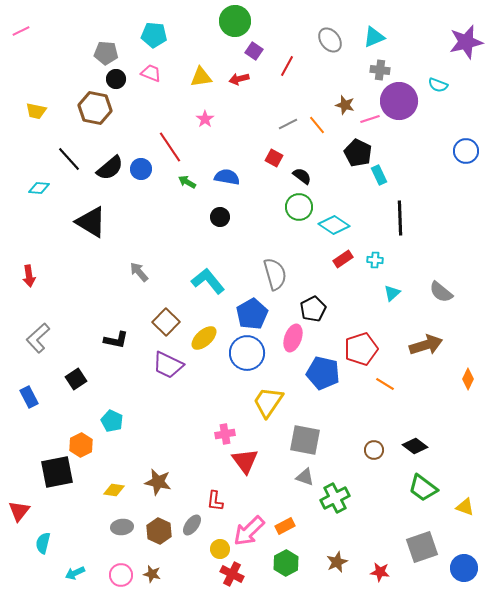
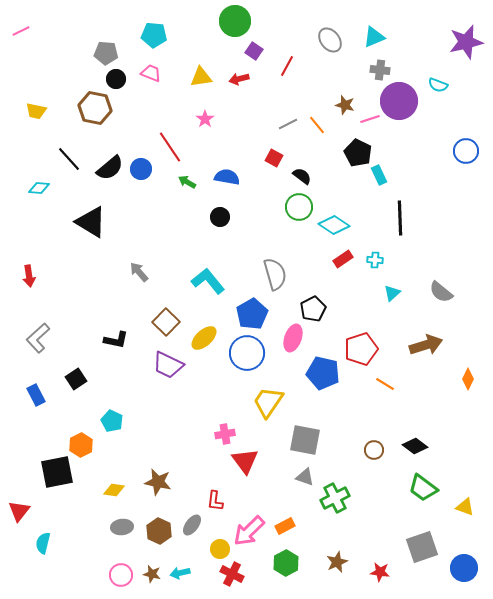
blue rectangle at (29, 397): moved 7 px right, 2 px up
cyan arrow at (75, 573): moved 105 px right; rotated 12 degrees clockwise
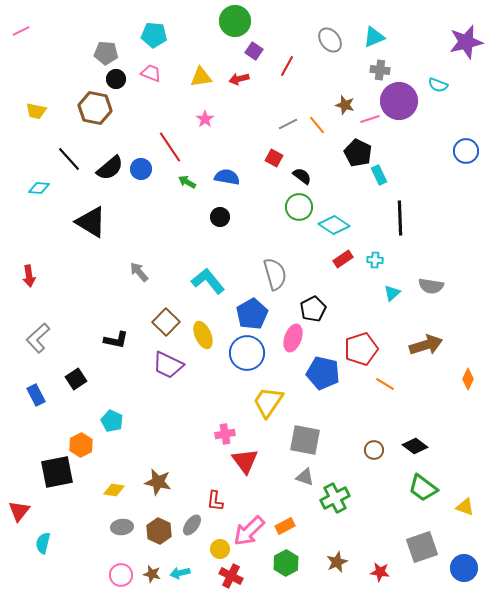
gray semicircle at (441, 292): moved 10 px left, 6 px up; rotated 30 degrees counterclockwise
yellow ellipse at (204, 338): moved 1 px left, 3 px up; rotated 72 degrees counterclockwise
red cross at (232, 574): moved 1 px left, 2 px down
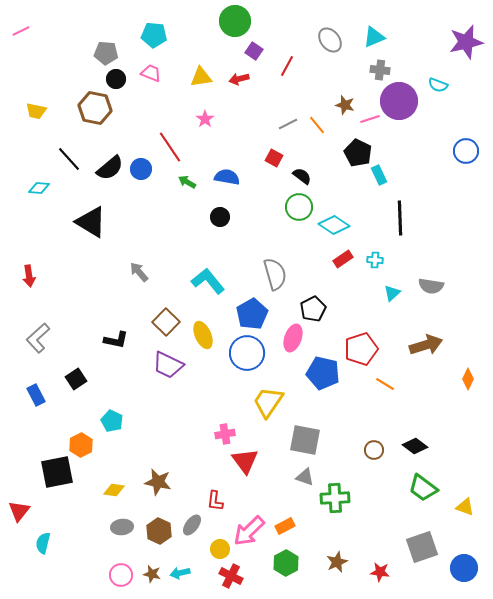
green cross at (335, 498): rotated 24 degrees clockwise
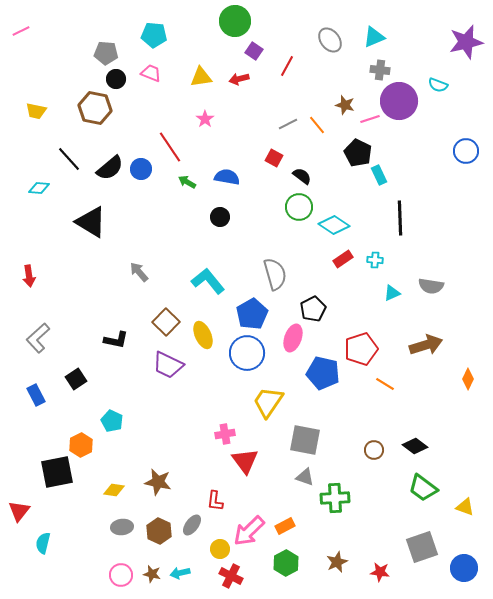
cyan triangle at (392, 293): rotated 18 degrees clockwise
